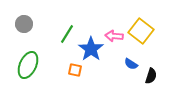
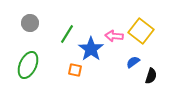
gray circle: moved 6 px right, 1 px up
blue semicircle: moved 2 px right, 2 px up; rotated 112 degrees clockwise
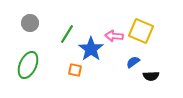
yellow square: rotated 15 degrees counterclockwise
black semicircle: rotated 70 degrees clockwise
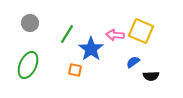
pink arrow: moved 1 px right, 1 px up
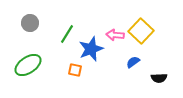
yellow square: rotated 20 degrees clockwise
blue star: rotated 15 degrees clockwise
green ellipse: rotated 32 degrees clockwise
black semicircle: moved 8 px right, 2 px down
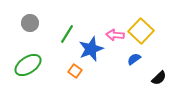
blue semicircle: moved 1 px right, 3 px up
orange square: moved 1 px down; rotated 24 degrees clockwise
black semicircle: rotated 42 degrees counterclockwise
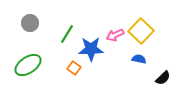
pink arrow: rotated 30 degrees counterclockwise
blue star: rotated 20 degrees clockwise
blue semicircle: moved 5 px right; rotated 48 degrees clockwise
orange square: moved 1 px left, 3 px up
black semicircle: moved 4 px right
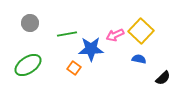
green line: rotated 48 degrees clockwise
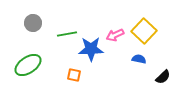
gray circle: moved 3 px right
yellow square: moved 3 px right
orange square: moved 7 px down; rotated 24 degrees counterclockwise
black semicircle: moved 1 px up
